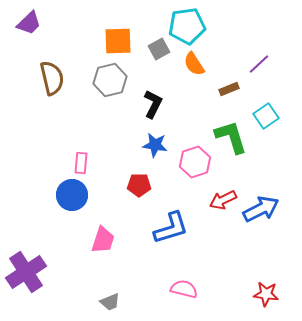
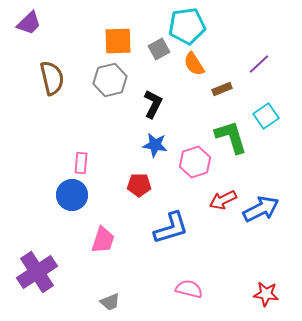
brown rectangle: moved 7 px left
purple cross: moved 11 px right
pink semicircle: moved 5 px right
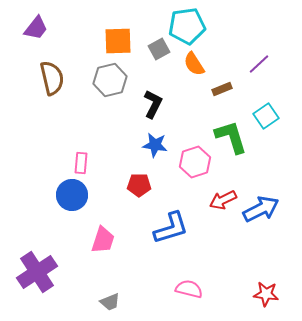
purple trapezoid: moved 7 px right, 5 px down; rotated 8 degrees counterclockwise
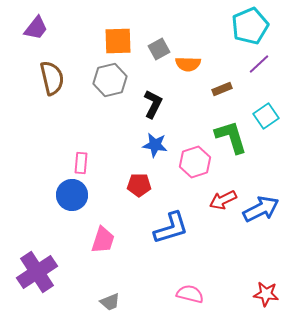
cyan pentagon: moved 63 px right; rotated 15 degrees counterclockwise
orange semicircle: moved 6 px left; rotated 55 degrees counterclockwise
pink semicircle: moved 1 px right, 5 px down
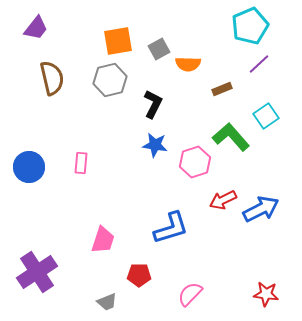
orange square: rotated 8 degrees counterclockwise
green L-shape: rotated 24 degrees counterclockwise
red pentagon: moved 90 px down
blue circle: moved 43 px left, 28 px up
pink semicircle: rotated 60 degrees counterclockwise
gray trapezoid: moved 3 px left
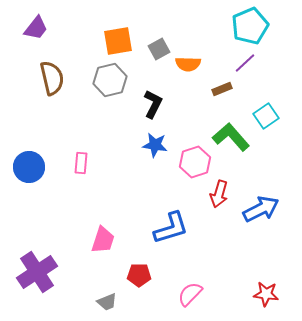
purple line: moved 14 px left, 1 px up
red arrow: moved 4 px left, 6 px up; rotated 48 degrees counterclockwise
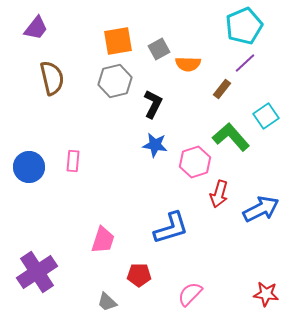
cyan pentagon: moved 6 px left
gray hexagon: moved 5 px right, 1 px down
brown rectangle: rotated 30 degrees counterclockwise
pink rectangle: moved 8 px left, 2 px up
gray trapezoid: rotated 65 degrees clockwise
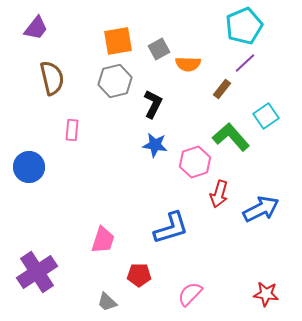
pink rectangle: moved 1 px left, 31 px up
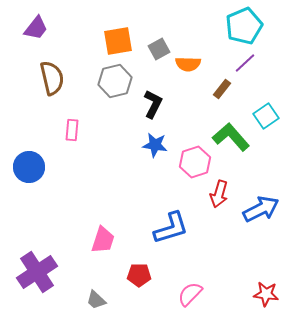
gray trapezoid: moved 11 px left, 2 px up
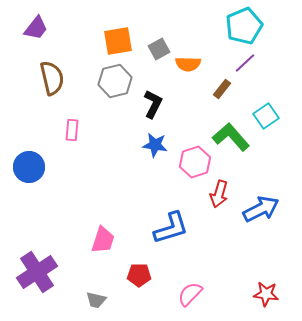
gray trapezoid: rotated 30 degrees counterclockwise
